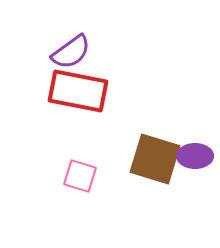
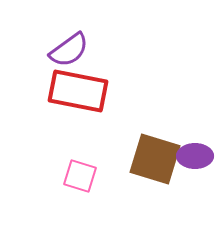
purple semicircle: moved 2 px left, 2 px up
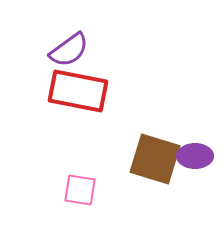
pink square: moved 14 px down; rotated 8 degrees counterclockwise
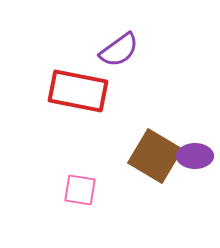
purple semicircle: moved 50 px right
brown square: moved 3 px up; rotated 14 degrees clockwise
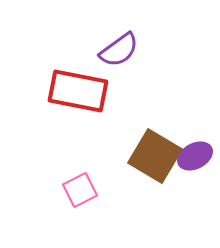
purple ellipse: rotated 28 degrees counterclockwise
pink square: rotated 36 degrees counterclockwise
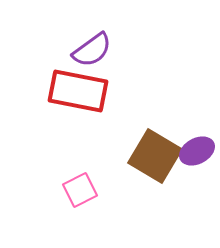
purple semicircle: moved 27 px left
purple ellipse: moved 2 px right, 5 px up
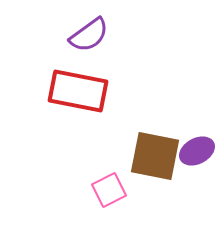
purple semicircle: moved 3 px left, 15 px up
brown square: rotated 20 degrees counterclockwise
pink square: moved 29 px right
